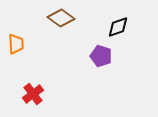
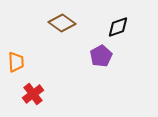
brown diamond: moved 1 px right, 5 px down
orange trapezoid: moved 18 px down
purple pentagon: rotated 25 degrees clockwise
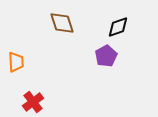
brown diamond: rotated 36 degrees clockwise
purple pentagon: moved 5 px right
red cross: moved 8 px down
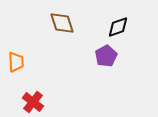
red cross: rotated 15 degrees counterclockwise
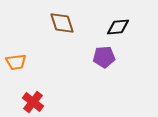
black diamond: rotated 15 degrees clockwise
purple pentagon: moved 2 px left, 1 px down; rotated 25 degrees clockwise
orange trapezoid: rotated 85 degrees clockwise
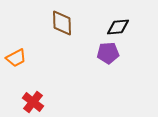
brown diamond: rotated 16 degrees clockwise
purple pentagon: moved 4 px right, 4 px up
orange trapezoid: moved 4 px up; rotated 20 degrees counterclockwise
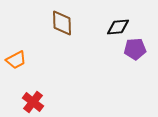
purple pentagon: moved 27 px right, 4 px up
orange trapezoid: moved 2 px down
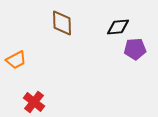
red cross: moved 1 px right
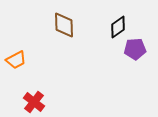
brown diamond: moved 2 px right, 2 px down
black diamond: rotated 30 degrees counterclockwise
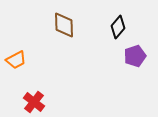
black diamond: rotated 15 degrees counterclockwise
purple pentagon: moved 7 px down; rotated 15 degrees counterclockwise
